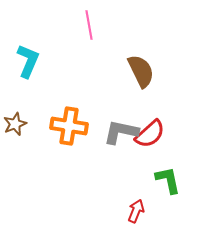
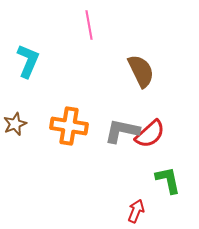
gray L-shape: moved 1 px right, 1 px up
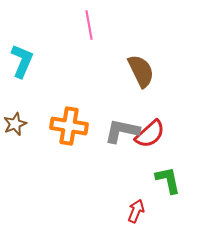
cyan L-shape: moved 6 px left
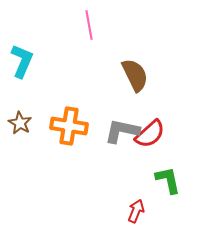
brown semicircle: moved 6 px left, 4 px down
brown star: moved 5 px right, 1 px up; rotated 20 degrees counterclockwise
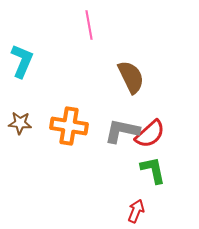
brown semicircle: moved 4 px left, 2 px down
brown star: rotated 25 degrees counterclockwise
green L-shape: moved 15 px left, 10 px up
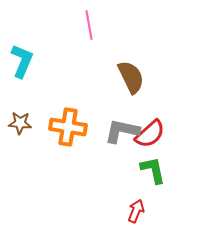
orange cross: moved 1 px left, 1 px down
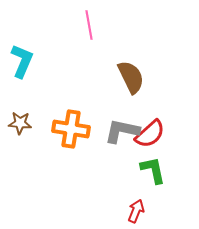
orange cross: moved 3 px right, 2 px down
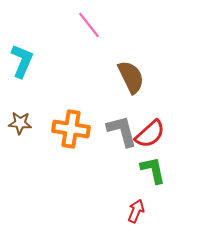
pink line: rotated 28 degrees counterclockwise
gray L-shape: rotated 63 degrees clockwise
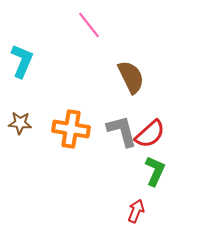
green L-shape: moved 2 px right, 1 px down; rotated 36 degrees clockwise
